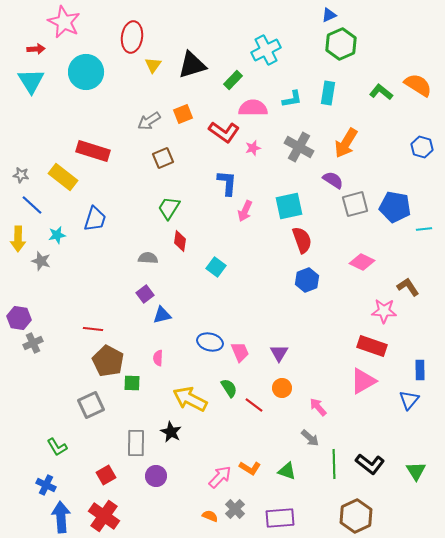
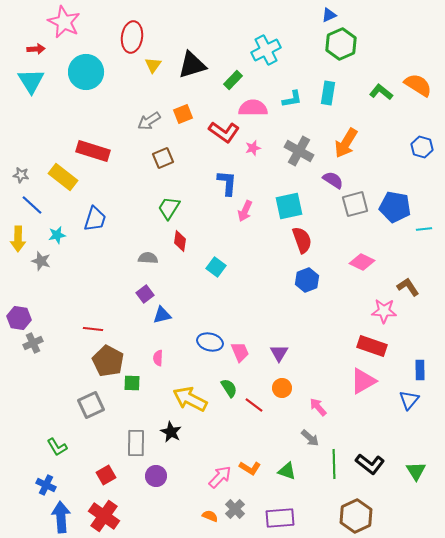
gray cross at (299, 147): moved 4 px down
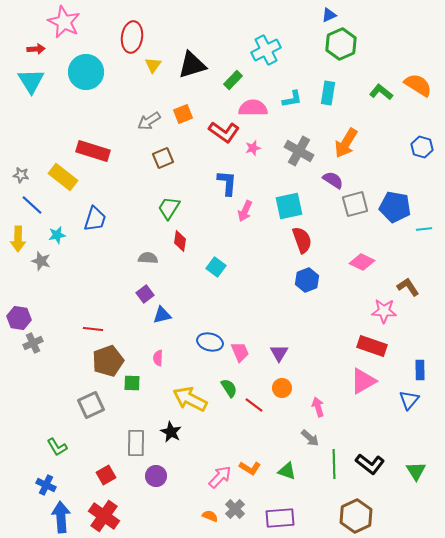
brown pentagon at (108, 361): rotated 24 degrees clockwise
pink arrow at (318, 407): rotated 24 degrees clockwise
